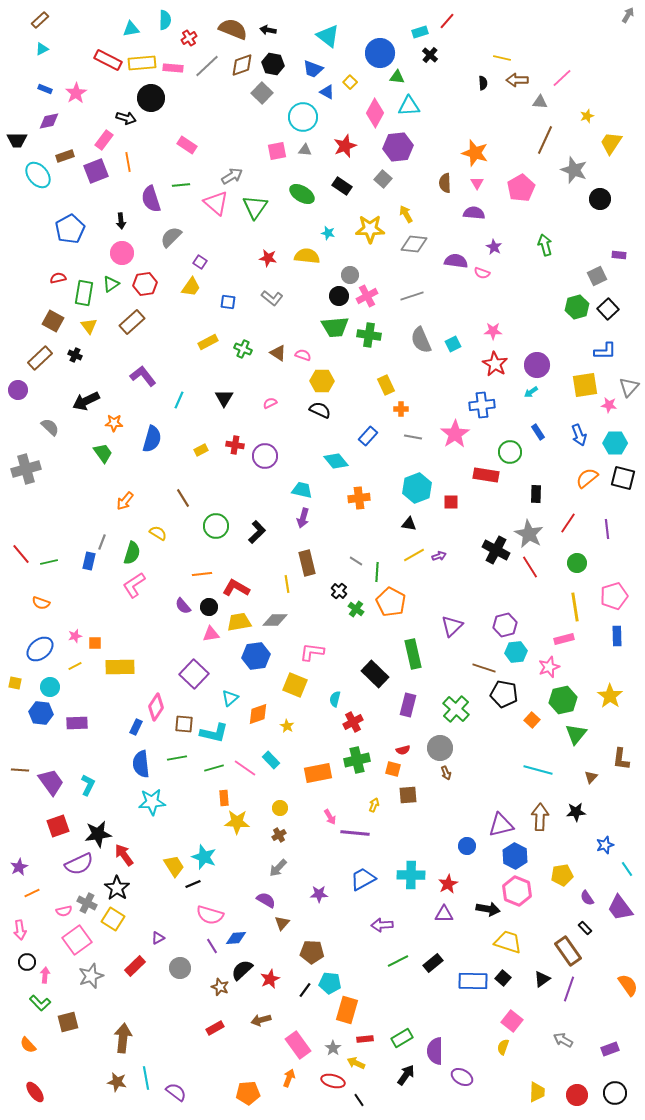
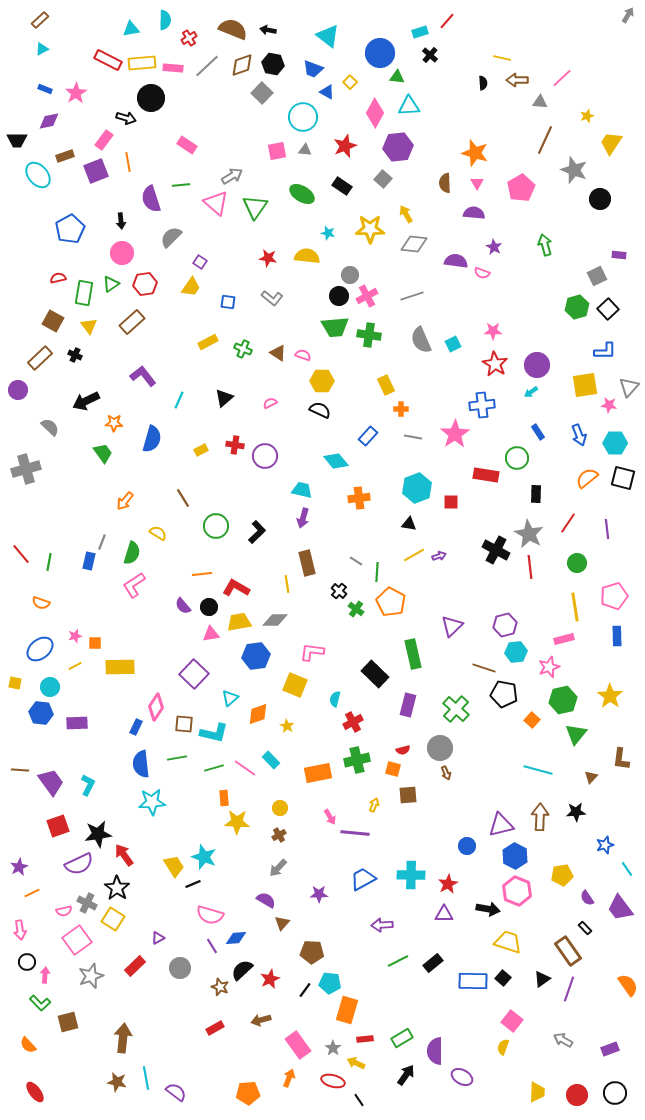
black triangle at (224, 398): rotated 18 degrees clockwise
green circle at (510, 452): moved 7 px right, 6 px down
green line at (49, 562): rotated 66 degrees counterclockwise
red line at (530, 567): rotated 25 degrees clockwise
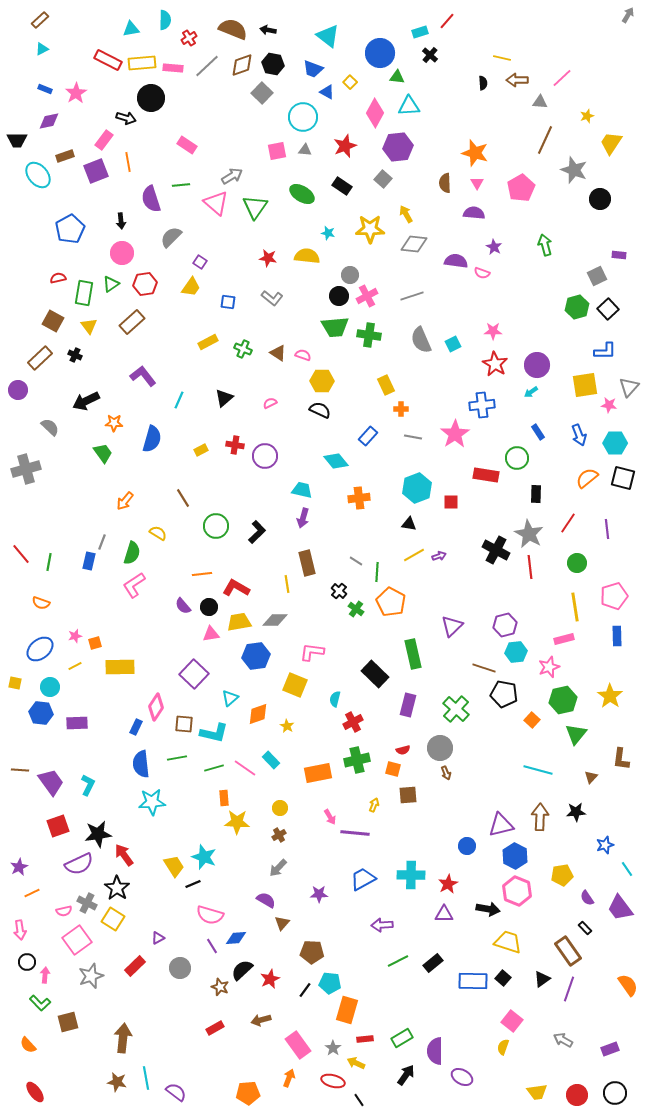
orange square at (95, 643): rotated 16 degrees counterclockwise
yellow trapezoid at (537, 1092): rotated 80 degrees clockwise
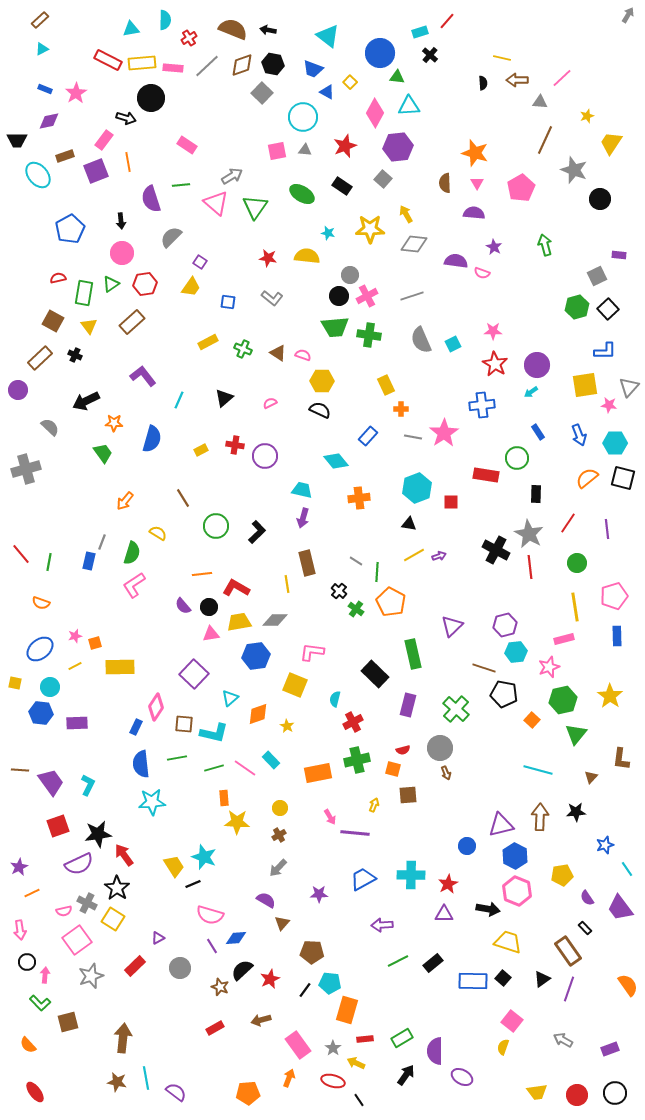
pink star at (455, 434): moved 11 px left, 1 px up
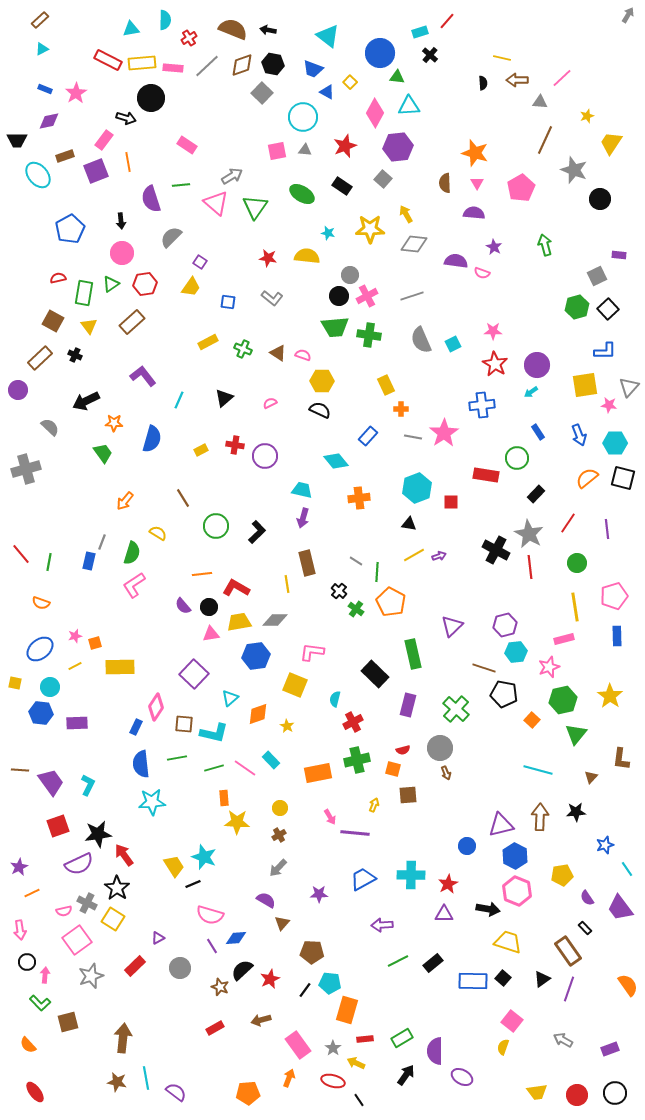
black rectangle at (536, 494): rotated 42 degrees clockwise
